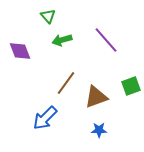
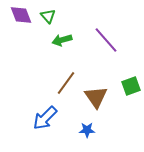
purple diamond: moved 1 px right, 36 px up
brown triangle: rotated 45 degrees counterclockwise
blue star: moved 12 px left
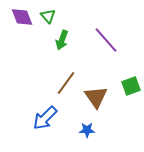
purple diamond: moved 1 px right, 2 px down
green arrow: rotated 54 degrees counterclockwise
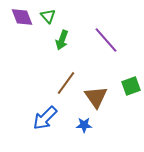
blue star: moved 3 px left, 5 px up
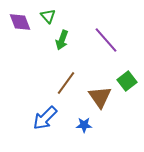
purple diamond: moved 2 px left, 5 px down
green square: moved 4 px left, 5 px up; rotated 18 degrees counterclockwise
brown triangle: moved 4 px right
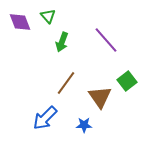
green arrow: moved 2 px down
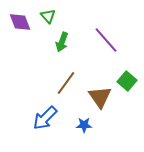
green square: rotated 12 degrees counterclockwise
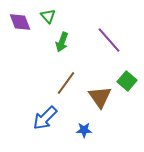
purple line: moved 3 px right
blue star: moved 5 px down
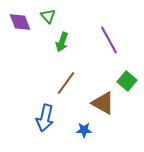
purple line: rotated 12 degrees clockwise
brown triangle: moved 3 px right, 6 px down; rotated 25 degrees counterclockwise
blue arrow: rotated 32 degrees counterclockwise
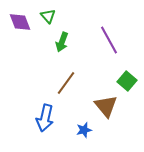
brown triangle: moved 3 px right, 3 px down; rotated 20 degrees clockwise
blue star: rotated 14 degrees counterclockwise
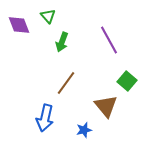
purple diamond: moved 1 px left, 3 px down
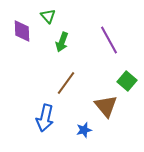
purple diamond: moved 3 px right, 6 px down; rotated 20 degrees clockwise
